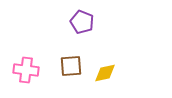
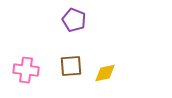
purple pentagon: moved 8 px left, 2 px up
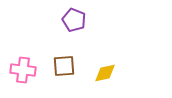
brown square: moved 7 px left
pink cross: moved 3 px left
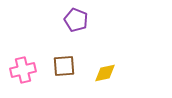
purple pentagon: moved 2 px right
pink cross: rotated 20 degrees counterclockwise
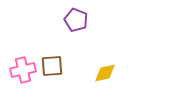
brown square: moved 12 px left
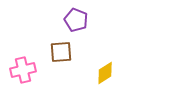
brown square: moved 9 px right, 14 px up
yellow diamond: rotated 20 degrees counterclockwise
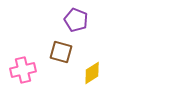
brown square: rotated 20 degrees clockwise
yellow diamond: moved 13 px left
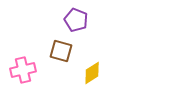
brown square: moved 1 px up
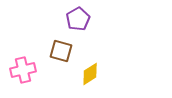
purple pentagon: moved 2 px right, 1 px up; rotated 20 degrees clockwise
yellow diamond: moved 2 px left, 1 px down
